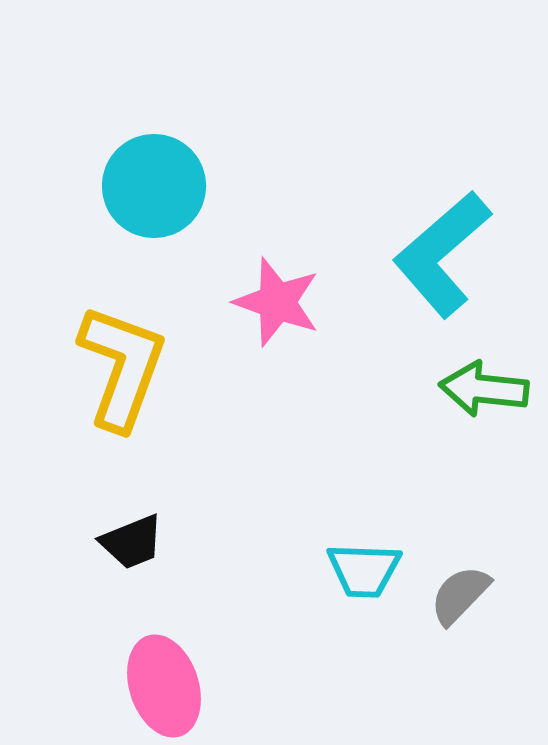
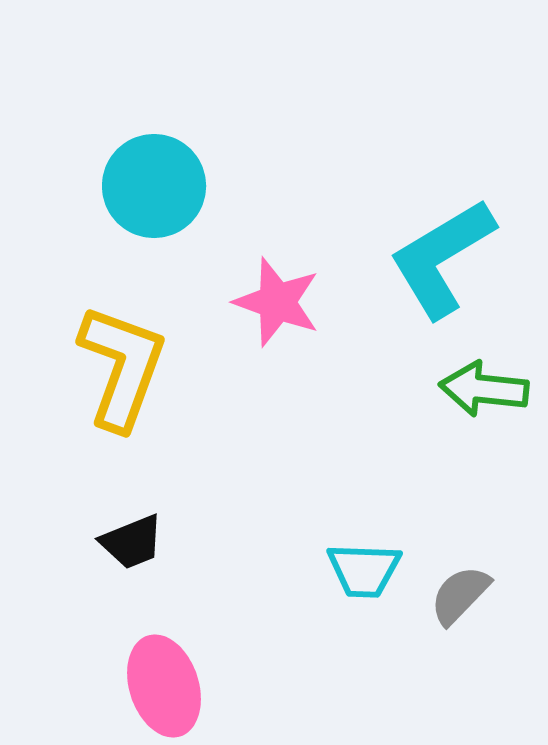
cyan L-shape: moved 4 px down; rotated 10 degrees clockwise
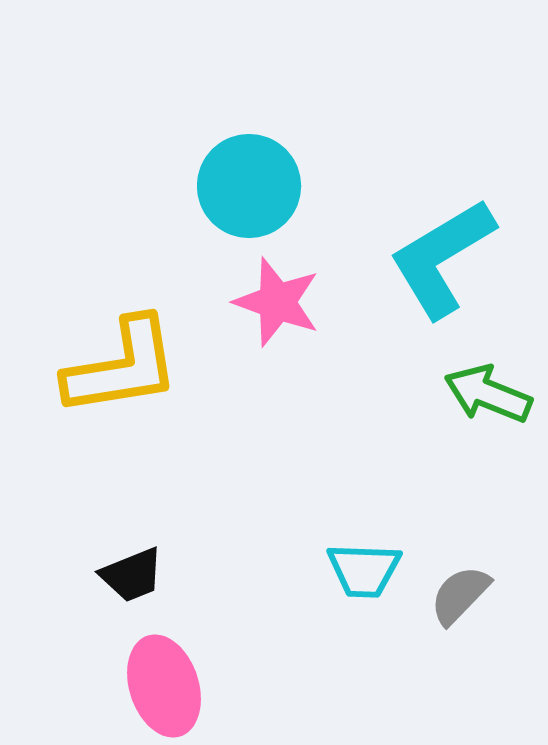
cyan circle: moved 95 px right
yellow L-shape: rotated 61 degrees clockwise
green arrow: moved 4 px right, 5 px down; rotated 16 degrees clockwise
black trapezoid: moved 33 px down
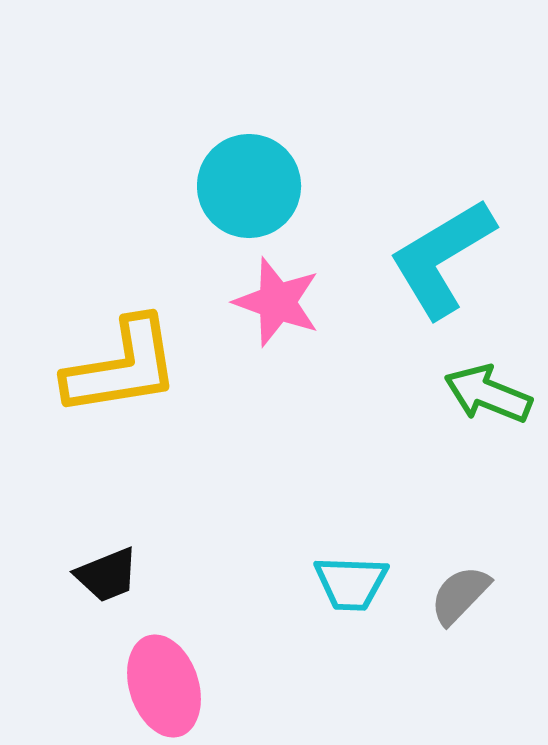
cyan trapezoid: moved 13 px left, 13 px down
black trapezoid: moved 25 px left
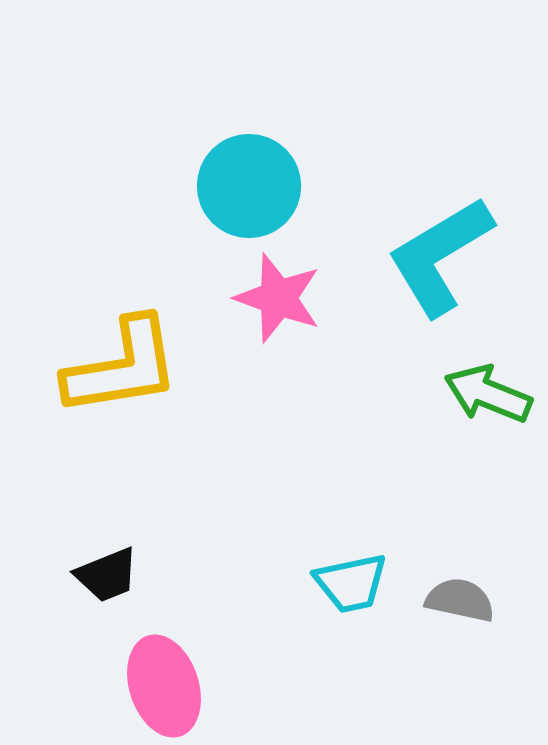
cyan L-shape: moved 2 px left, 2 px up
pink star: moved 1 px right, 4 px up
cyan trapezoid: rotated 14 degrees counterclockwise
gray semicircle: moved 5 px down; rotated 58 degrees clockwise
